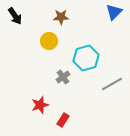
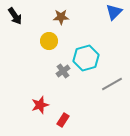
gray cross: moved 6 px up
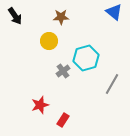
blue triangle: rotated 36 degrees counterclockwise
gray line: rotated 30 degrees counterclockwise
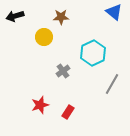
black arrow: rotated 108 degrees clockwise
yellow circle: moved 5 px left, 4 px up
cyan hexagon: moved 7 px right, 5 px up; rotated 10 degrees counterclockwise
red rectangle: moved 5 px right, 8 px up
